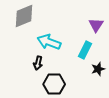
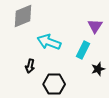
gray diamond: moved 1 px left
purple triangle: moved 1 px left, 1 px down
cyan rectangle: moved 2 px left
black arrow: moved 8 px left, 3 px down
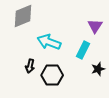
black hexagon: moved 2 px left, 9 px up
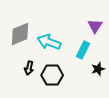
gray diamond: moved 3 px left, 18 px down
black arrow: moved 1 px left, 2 px down
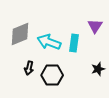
cyan rectangle: moved 9 px left, 7 px up; rotated 18 degrees counterclockwise
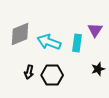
purple triangle: moved 4 px down
cyan rectangle: moved 3 px right
black arrow: moved 4 px down
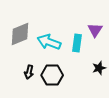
black star: moved 1 px right, 1 px up
